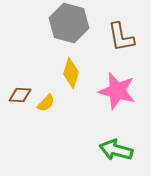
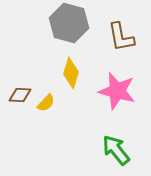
green arrow: rotated 36 degrees clockwise
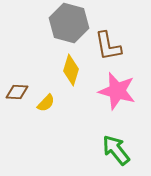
brown L-shape: moved 13 px left, 9 px down
yellow diamond: moved 3 px up
brown diamond: moved 3 px left, 3 px up
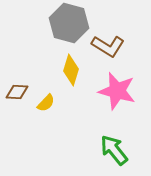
brown L-shape: rotated 48 degrees counterclockwise
green arrow: moved 2 px left
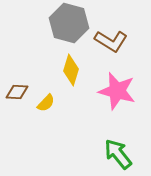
brown L-shape: moved 3 px right, 5 px up
green arrow: moved 4 px right, 4 px down
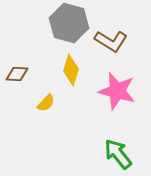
brown diamond: moved 18 px up
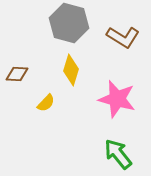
brown L-shape: moved 12 px right, 4 px up
pink star: moved 8 px down
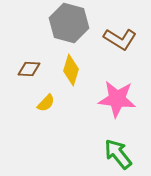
brown L-shape: moved 3 px left, 2 px down
brown diamond: moved 12 px right, 5 px up
pink star: rotated 9 degrees counterclockwise
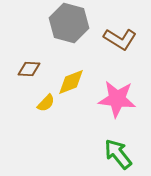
yellow diamond: moved 12 px down; rotated 52 degrees clockwise
